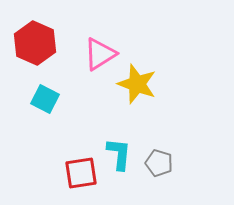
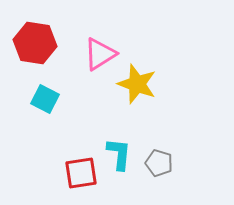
red hexagon: rotated 15 degrees counterclockwise
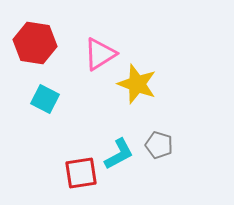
cyan L-shape: rotated 56 degrees clockwise
gray pentagon: moved 18 px up
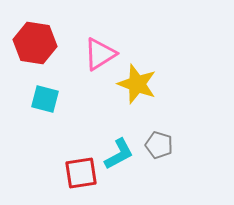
cyan square: rotated 12 degrees counterclockwise
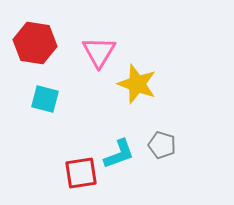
pink triangle: moved 1 px left, 2 px up; rotated 27 degrees counterclockwise
gray pentagon: moved 3 px right
cyan L-shape: rotated 8 degrees clockwise
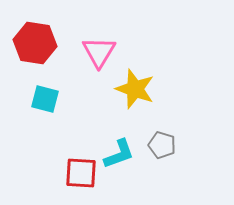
yellow star: moved 2 px left, 5 px down
red square: rotated 12 degrees clockwise
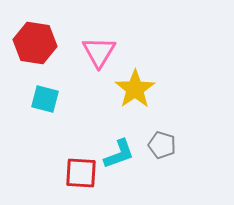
yellow star: rotated 18 degrees clockwise
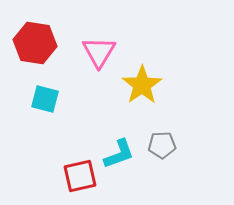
yellow star: moved 7 px right, 4 px up
gray pentagon: rotated 20 degrees counterclockwise
red square: moved 1 px left, 3 px down; rotated 16 degrees counterclockwise
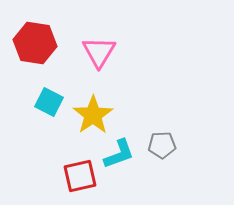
yellow star: moved 49 px left, 30 px down
cyan square: moved 4 px right, 3 px down; rotated 12 degrees clockwise
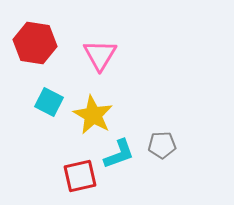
pink triangle: moved 1 px right, 3 px down
yellow star: rotated 9 degrees counterclockwise
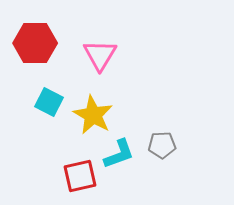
red hexagon: rotated 9 degrees counterclockwise
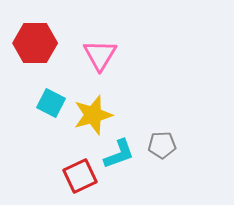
cyan square: moved 2 px right, 1 px down
yellow star: rotated 27 degrees clockwise
red square: rotated 12 degrees counterclockwise
